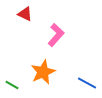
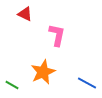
pink L-shape: moved 1 px right; rotated 30 degrees counterclockwise
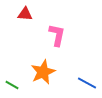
red triangle: rotated 21 degrees counterclockwise
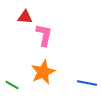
red triangle: moved 3 px down
pink L-shape: moved 13 px left
blue line: rotated 18 degrees counterclockwise
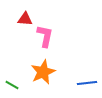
red triangle: moved 2 px down
pink L-shape: moved 1 px right, 1 px down
blue line: rotated 18 degrees counterclockwise
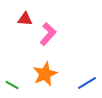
pink L-shape: moved 3 px right, 2 px up; rotated 30 degrees clockwise
orange star: moved 2 px right, 2 px down
blue line: rotated 24 degrees counterclockwise
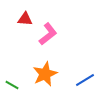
pink L-shape: rotated 10 degrees clockwise
blue line: moved 2 px left, 3 px up
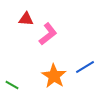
red triangle: moved 1 px right
orange star: moved 9 px right, 2 px down; rotated 15 degrees counterclockwise
blue line: moved 13 px up
